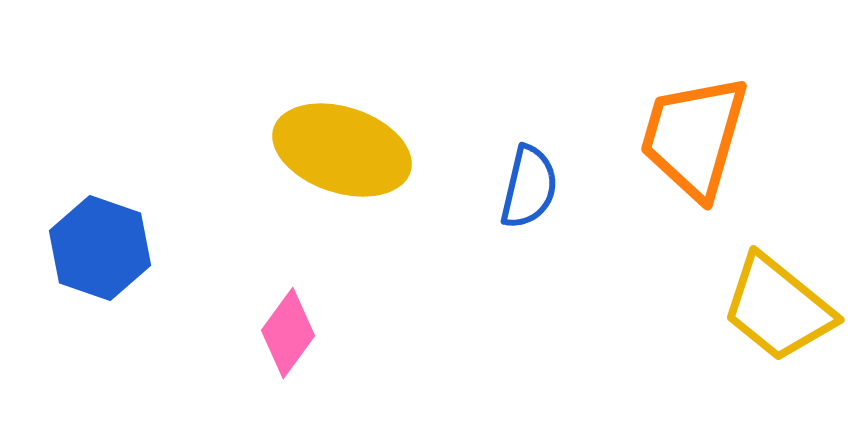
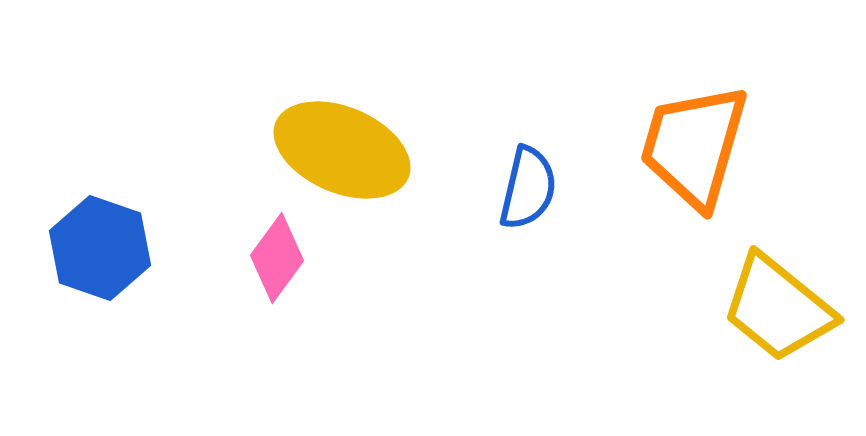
orange trapezoid: moved 9 px down
yellow ellipse: rotated 5 degrees clockwise
blue semicircle: moved 1 px left, 1 px down
pink diamond: moved 11 px left, 75 px up
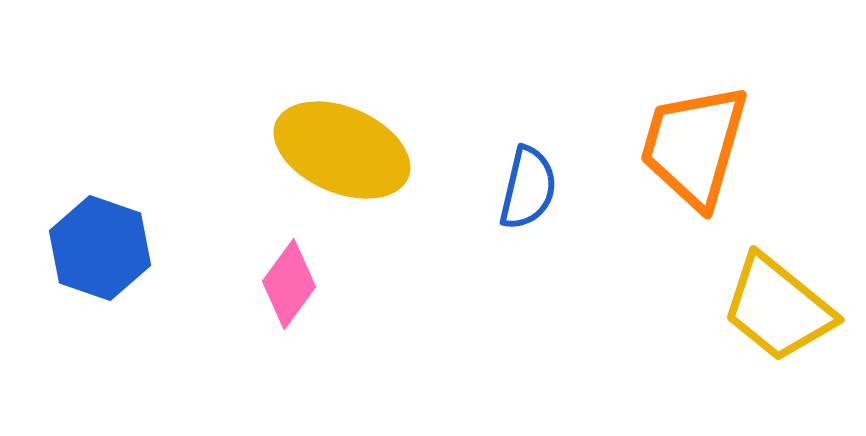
pink diamond: moved 12 px right, 26 px down
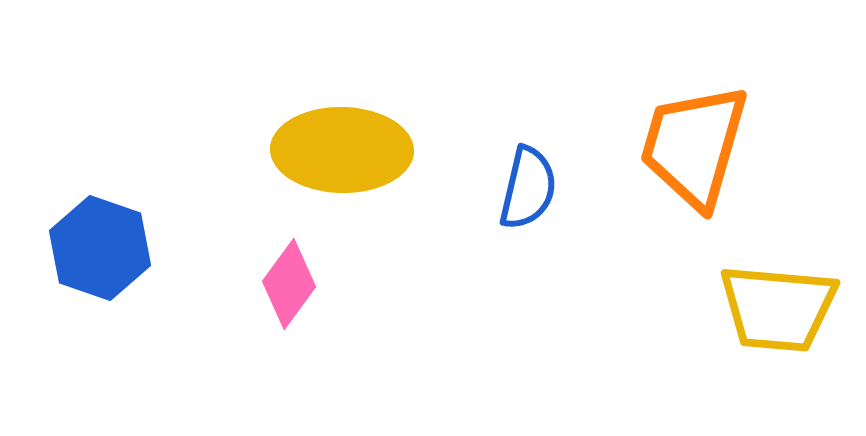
yellow ellipse: rotated 22 degrees counterclockwise
yellow trapezoid: rotated 34 degrees counterclockwise
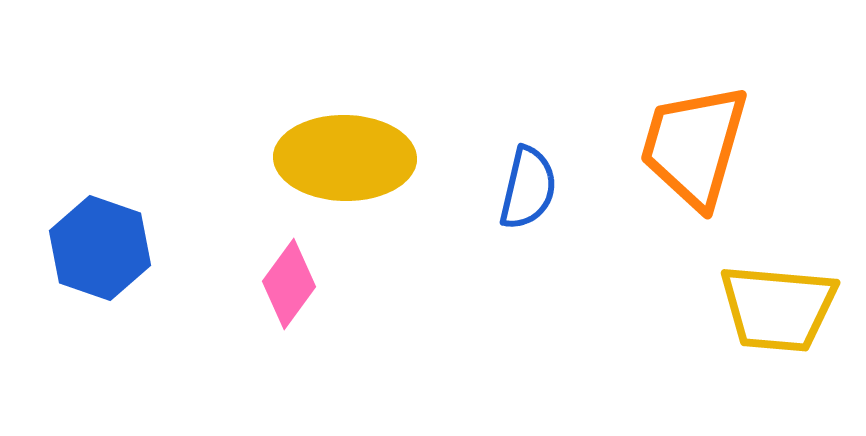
yellow ellipse: moved 3 px right, 8 px down
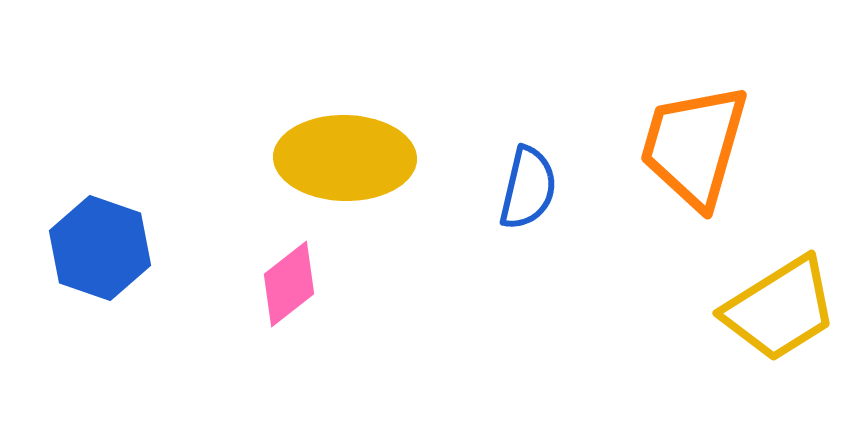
pink diamond: rotated 16 degrees clockwise
yellow trapezoid: moved 2 px right, 1 px down; rotated 37 degrees counterclockwise
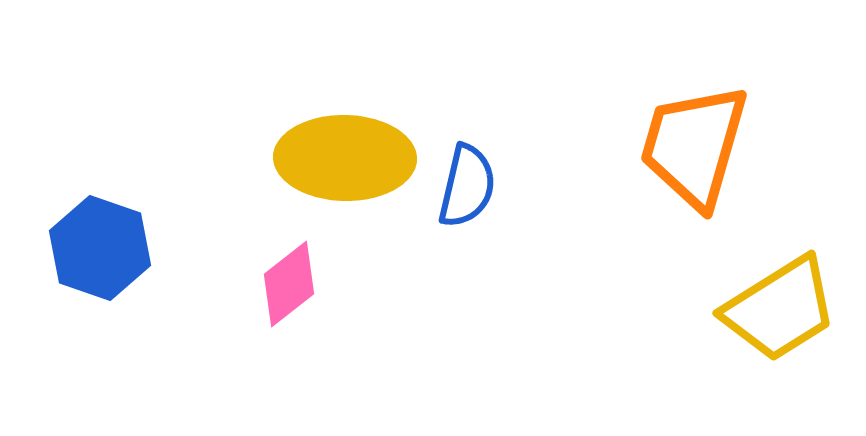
blue semicircle: moved 61 px left, 2 px up
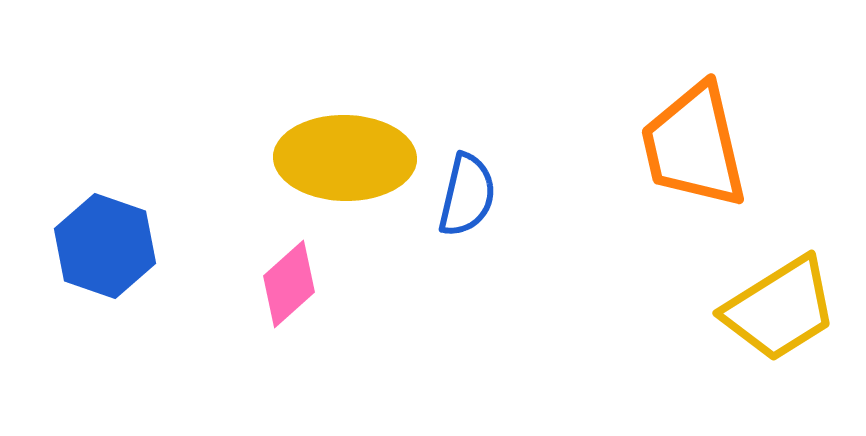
orange trapezoid: rotated 29 degrees counterclockwise
blue semicircle: moved 9 px down
blue hexagon: moved 5 px right, 2 px up
pink diamond: rotated 4 degrees counterclockwise
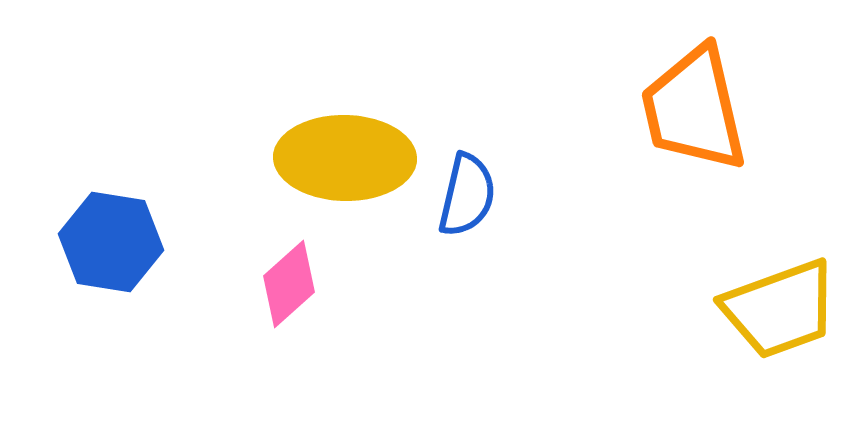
orange trapezoid: moved 37 px up
blue hexagon: moved 6 px right, 4 px up; rotated 10 degrees counterclockwise
yellow trapezoid: rotated 12 degrees clockwise
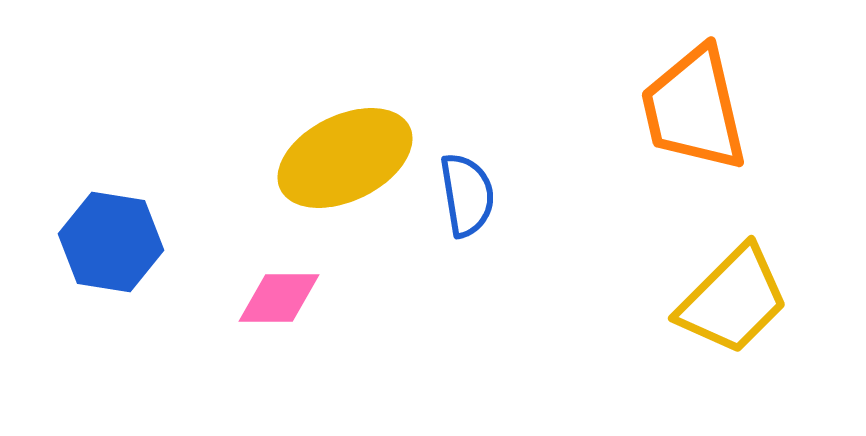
yellow ellipse: rotated 27 degrees counterclockwise
blue semicircle: rotated 22 degrees counterclockwise
pink diamond: moved 10 px left, 14 px down; rotated 42 degrees clockwise
yellow trapezoid: moved 47 px left, 9 px up; rotated 25 degrees counterclockwise
